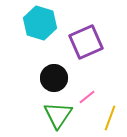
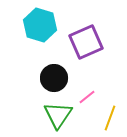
cyan hexagon: moved 2 px down
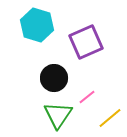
cyan hexagon: moved 3 px left
yellow line: rotated 30 degrees clockwise
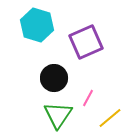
pink line: moved 1 px right, 1 px down; rotated 24 degrees counterclockwise
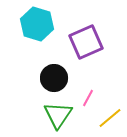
cyan hexagon: moved 1 px up
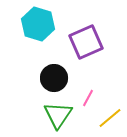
cyan hexagon: moved 1 px right
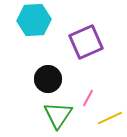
cyan hexagon: moved 4 px left, 4 px up; rotated 20 degrees counterclockwise
black circle: moved 6 px left, 1 px down
yellow line: rotated 15 degrees clockwise
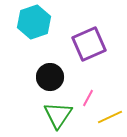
cyan hexagon: moved 2 px down; rotated 16 degrees counterclockwise
purple square: moved 3 px right, 2 px down
black circle: moved 2 px right, 2 px up
yellow line: moved 1 px up
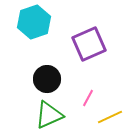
black circle: moved 3 px left, 2 px down
green triangle: moved 9 px left; rotated 32 degrees clockwise
